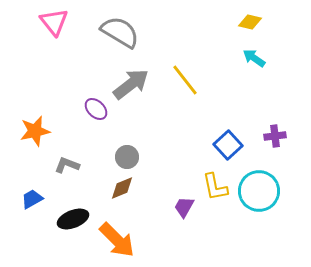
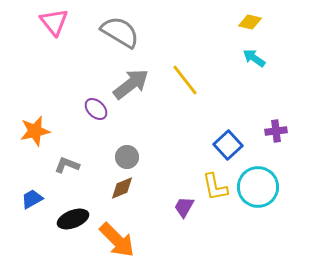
purple cross: moved 1 px right, 5 px up
cyan circle: moved 1 px left, 4 px up
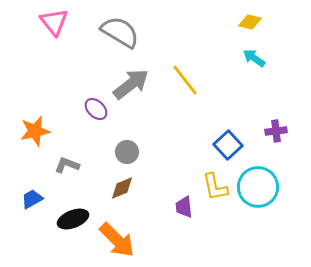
gray circle: moved 5 px up
purple trapezoid: rotated 35 degrees counterclockwise
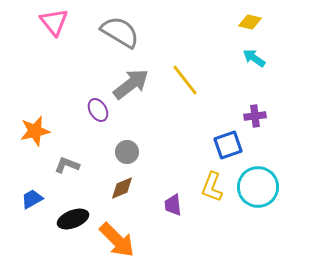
purple ellipse: moved 2 px right, 1 px down; rotated 15 degrees clockwise
purple cross: moved 21 px left, 15 px up
blue square: rotated 24 degrees clockwise
yellow L-shape: moved 3 px left; rotated 32 degrees clockwise
purple trapezoid: moved 11 px left, 2 px up
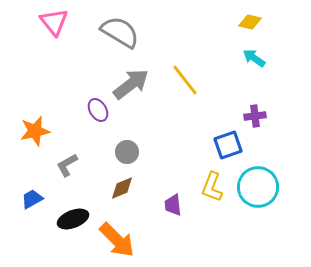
gray L-shape: rotated 50 degrees counterclockwise
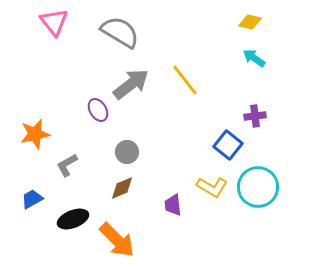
orange star: moved 3 px down
blue square: rotated 32 degrees counterclockwise
yellow L-shape: rotated 80 degrees counterclockwise
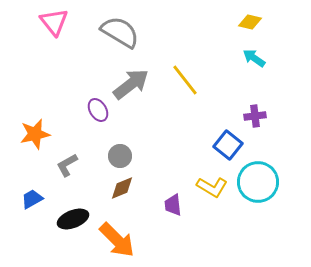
gray circle: moved 7 px left, 4 px down
cyan circle: moved 5 px up
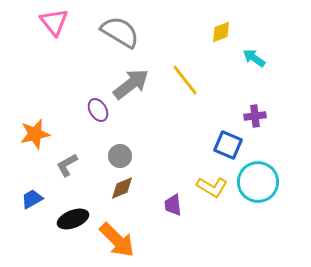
yellow diamond: moved 29 px left, 10 px down; rotated 35 degrees counterclockwise
blue square: rotated 16 degrees counterclockwise
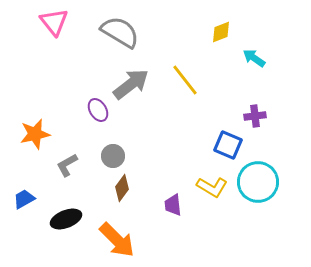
gray circle: moved 7 px left
brown diamond: rotated 32 degrees counterclockwise
blue trapezoid: moved 8 px left
black ellipse: moved 7 px left
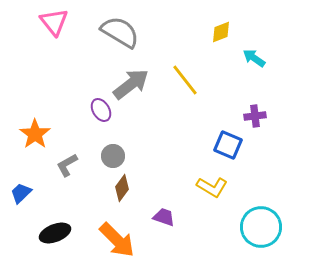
purple ellipse: moved 3 px right
orange star: rotated 24 degrees counterclockwise
cyan circle: moved 3 px right, 45 px down
blue trapezoid: moved 3 px left, 6 px up; rotated 15 degrees counterclockwise
purple trapezoid: moved 9 px left, 12 px down; rotated 115 degrees clockwise
black ellipse: moved 11 px left, 14 px down
